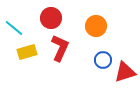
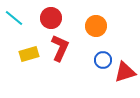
cyan line: moved 10 px up
yellow rectangle: moved 2 px right, 2 px down
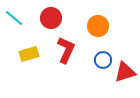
orange circle: moved 2 px right
red L-shape: moved 6 px right, 2 px down
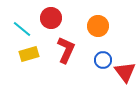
cyan line: moved 8 px right, 11 px down
red triangle: rotated 50 degrees counterclockwise
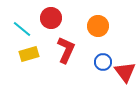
blue circle: moved 2 px down
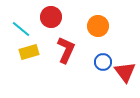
red circle: moved 1 px up
cyan line: moved 1 px left
yellow rectangle: moved 2 px up
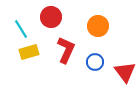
cyan line: rotated 18 degrees clockwise
blue circle: moved 8 px left
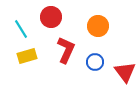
yellow rectangle: moved 2 px left, 4 px down
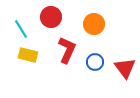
orange circle: moved 4 px left, 2 px up
red L-shape: moved 1 px right
yellow rectangle: moved 1 px right, 1 px up; rotated 30 degrees clockwise
red triangle: moved 4 px up
